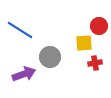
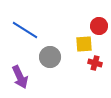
blue line: moved 5 px right
yellow square: moved 1 px down
red cross: rotated 24 degrees clockwise
purple arrow: moved 4 px left, 3 px down; rotated 85 degrees clockwise
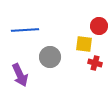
blue line: rotated 36 degrees counterclockwise
yellow square: rotated 12 degrees clockwise
purple arrow: moved 2 px up
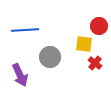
red cross: rotated 24 degrees clockwise
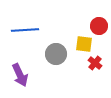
gray circle: moved 6 px right, 3 px up
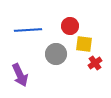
red circle: moved 29 px left
blue line: moved 3 px right
red cross: rotated 16 degrees clockwise
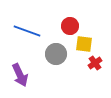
blue line: moved 1 px left, 1 px down; rotated 24 degrees clockwise
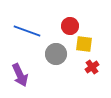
red cross: moved 3 px left, 4 px down
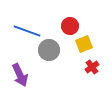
yellow square: rotated 30 degrees counterclockwise
gray circle: moved 7 px left, 4 px up
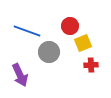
yellow square: moved 1 px left, 1 px up
gray circle: moved 2 px down
red cross: moved 1 px left, 2 px up; rotated 32 degrees clockwise
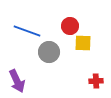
yellow square: rotated 24 degrees clockwise
red cross: moved 5 px right, 16 px down
purple arrow: moved 3 px left, 6 px down
